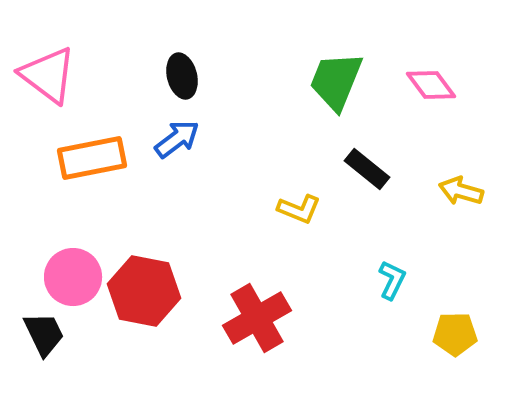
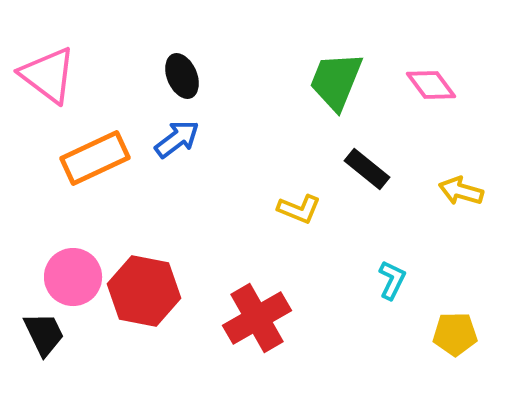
black ellipse: rotated 9 degrees counterclockwise
orange rectangle: moved 3 px right; rotated 14 degrees counterclockwise
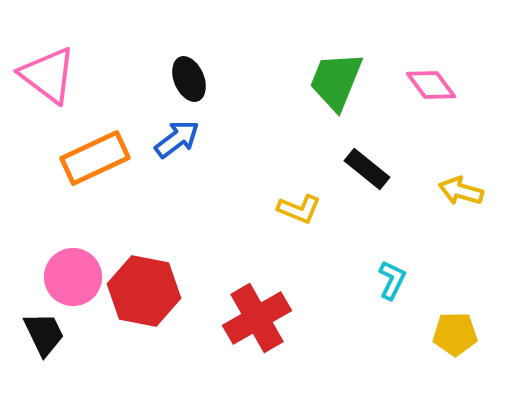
black ellipse: moved 7 px right, 3 px down
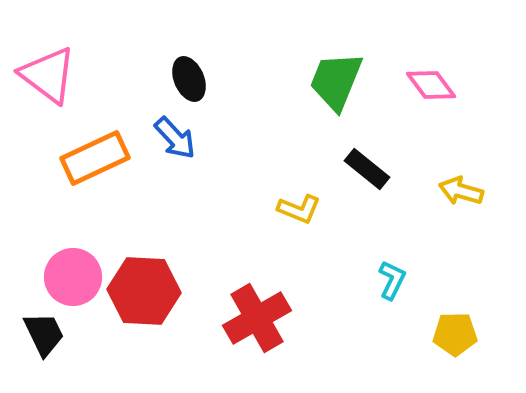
blue arrow: moved 2 px left, 1 px up; rotated 84 degrees clockwise
red hexagon: rotated 8 degrees counterclockwise
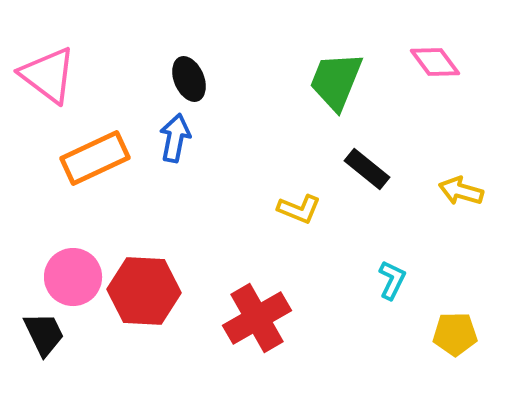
pink diamond: moved 4 px right, 23 px up
blue arrow: rotated 126 degrees counterclockwise
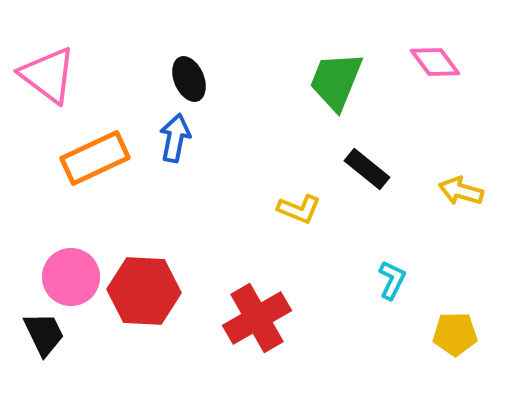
pink circle: moved 2 px left
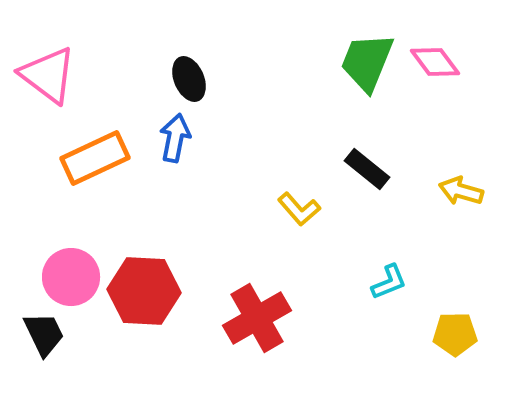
green trapezoid: moved 31 px right, 19 px up
yellow L-shape: rotated 27 degrees clockwise
cyan L-shape: moved 3 px left, 2 px down; rotated 42 degrees clockwise
